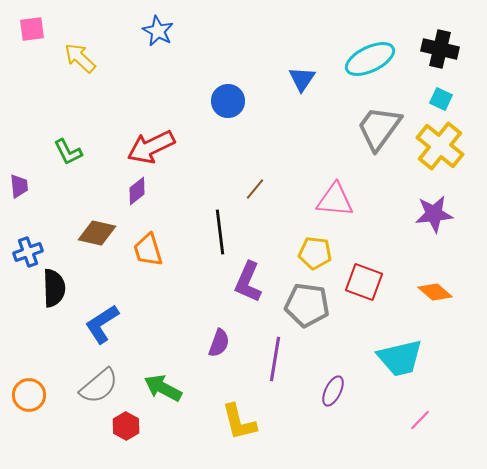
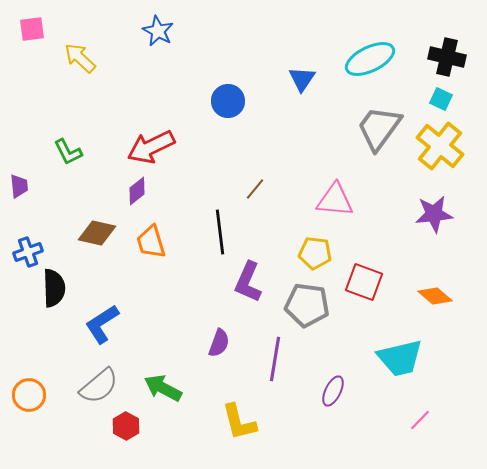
black cross: moved 7 px right, 8 px down
orange trapezoid: moved 3 px right, 8 px up
orange diamond: moved 4 px down
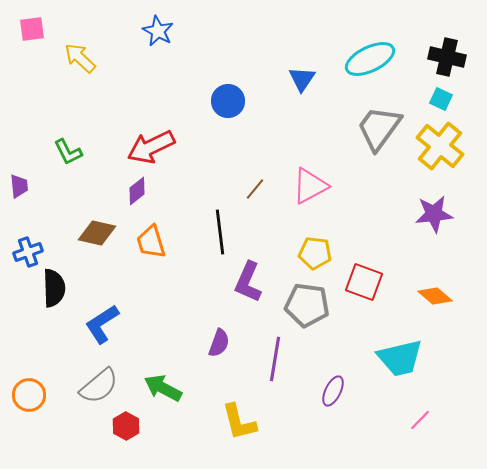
pink triangle: moved 25 px left, 14 px up; rotated 33 degrees counterclockwise
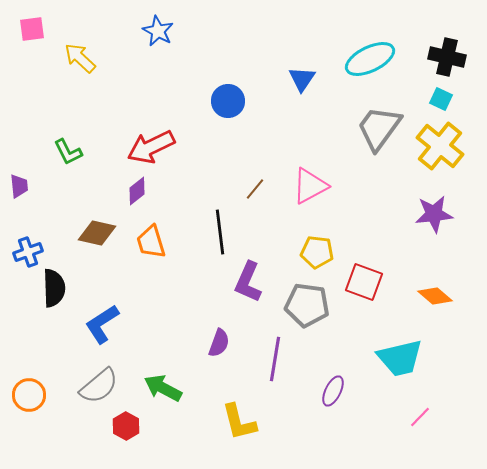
yellow pentagon: moved 2 px right, 1 px up
pink line: moved 3 px up
